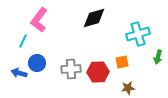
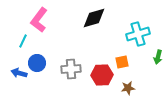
red hexagon: moved 4 px right, 3 px down
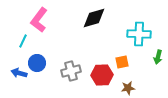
cyan cross: moved 1 px right; rotated 20 degrees clockwise
gray cross: moved 2 px down; rotated 12 degrees counterclockwise
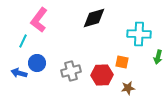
orange square: rotated 24 degrees clockwise
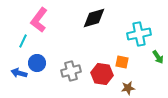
cyan cross: rotated 15 degrees counterclockwise
green arrow: rotated 48 degrees counterclockwise
red hexagon: moved 1 px up; rotated 10 degrees clockwise
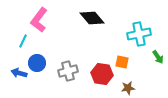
black diamond: moved 2 px left; rotated 65 degrees clockwise
gray cross: moved 3 px left
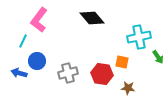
cyan cross: moved 3 px down
blue circle: moved 2 px up
gray cross: moved 2 px down
brown star: rotated 16 degrees clockwise
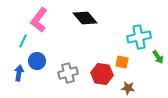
black diamond: moved 7 px left
blue arrow: rotated 84 degrees clockwise
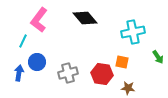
cyan cross: moved 6 px left, 5 px up
blue circle: moved 1 px down
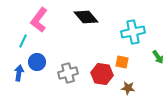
black diamond: moved 1 px right, 1 px up
